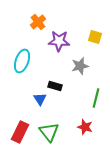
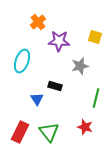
blue triangle: moved 3 px left
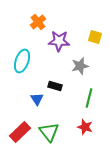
green line: moved 7 px left
red rectangle: rotated 20 degrees clockwise
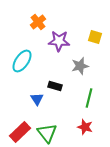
cyan ellipse: rotated 15 degrees clockwise
green triangle: moved 2 px left, 1 px down
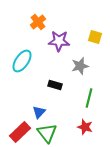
black rectangle: moved 1 px up
blue triangle: moved 2 px right, 13 px down; rotated 16 degrees clockwise
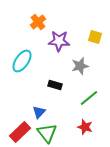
green line: rotated 36 degrees clockwise
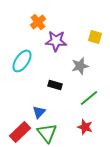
purple star: moved 3 px left
